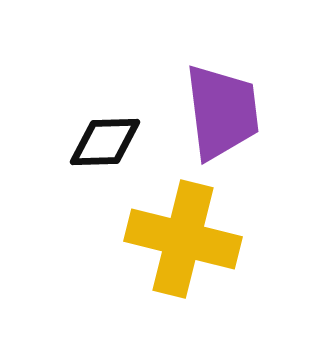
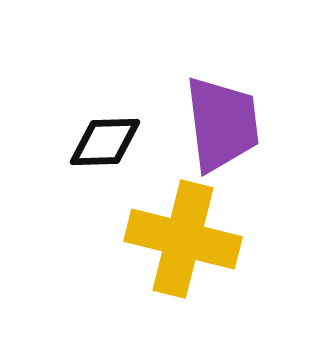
purple trapezoid: moved 12 px down
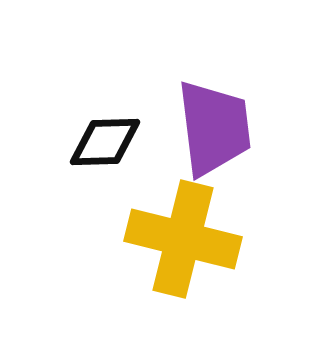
purple trapezoid: moved 8 px left, 4 px down
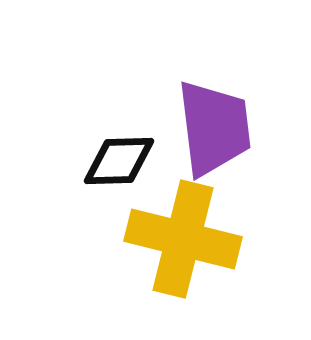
black diamond: moved 14 px right, 19 px down
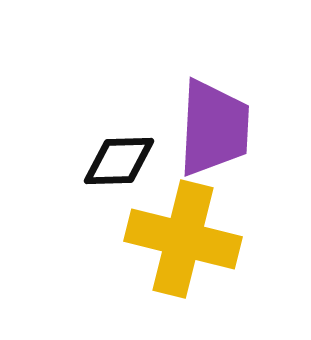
purple trapezoid: rotated 10 degrees clockwise
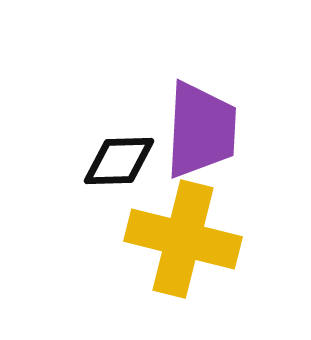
purple trapezoid: moved 13 px left, 2 px down
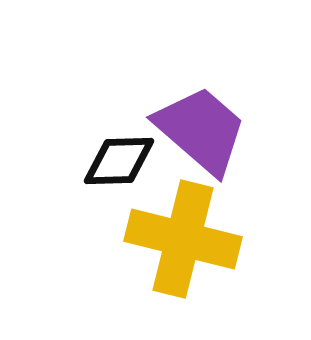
purple trapezoid: rotated 52 degrees counterclockwise
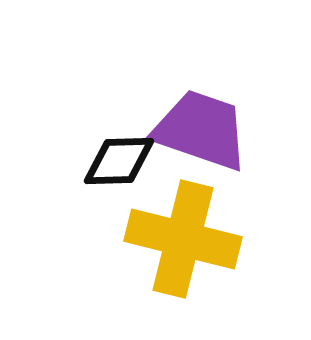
purple trapezoid: rotated 22 degrees counterclockwise
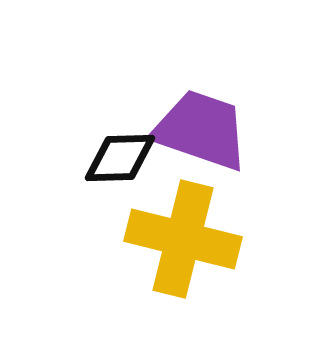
black diamond: moved 1 px right, 3 px up
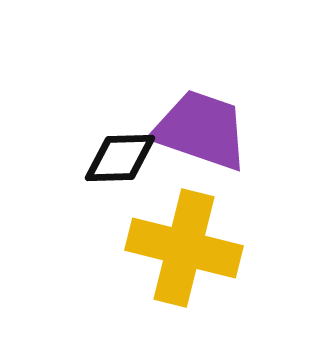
yellow cross: moved 1 px right, 9 px down
